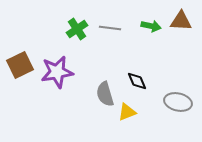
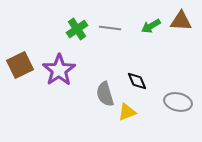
green arrow: rotated 138 degrees clockwise
purple star: moved 2 px right, 2 px up; rotated 24 degrees counterclockwise
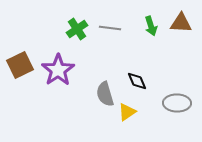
brown triangle: moved 2 px down
green arrow: rotated 78 degrees counterclockwise
purple star: moved 1 px left
gray ellipse: moved 1 px left, 1 px down; rotated 12 degrees counterclockwise
yellow triangle: rotated 12 degrees counterclockwise
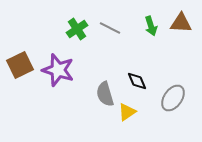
gray line: rotated 20 degrees clockwise
purple star: rotated 20 degrees counterclockwise
gray ellipse: moved 4 px left, 5 px up; rotated 56 degrees counterclockwise
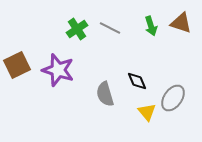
brown triangle: rotated 15 degrees clockwise
brown square: moved 3 px left
yellow triangle: moved 20 px right; rotated 36 degrees counterclockwise
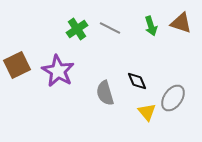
purple star: moved 1 px down; rotated 12 degrees clockwise
gray semicircle: moved 1 px up
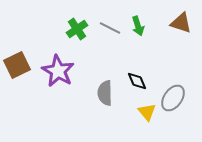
green arrow: moved 13 px left
gray semicircle: rotated 15 degrees clockwise
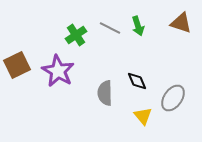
green cross: moved 1 px left, 6 px down
yellow triangle: moved 4 px left, 4 px down
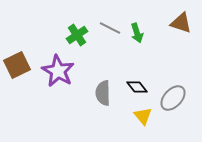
green arrow: moved 1 px left, 7 px down
green cross: moved 1 px right
black diamond: moved 6 px down; rotated 15 degrees counterclockwise
gray semicircle: moved 2 px left
gray ellipse: rotated 8 degrees clockwise
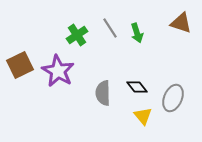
gray line: rotated 30 degrees clockwise
brown square: moved 3 px right
gray ellipse: rotated 20 degrees counterclockwise
